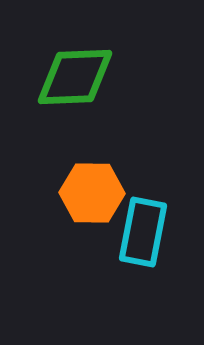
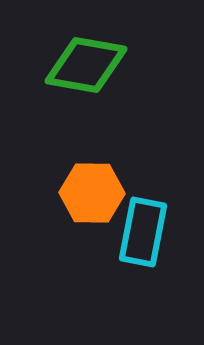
green diamond: moved 11 px right, 12 px up; rotated 12 degrees clockwise
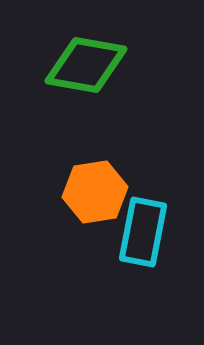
orange hexagon: moved 3 px right, 1 px up; rotated 10 degrees counterclockwise
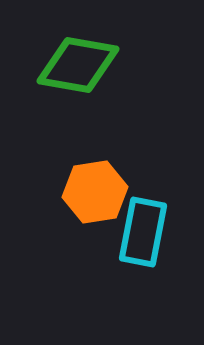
green diamond: moved 8 px left
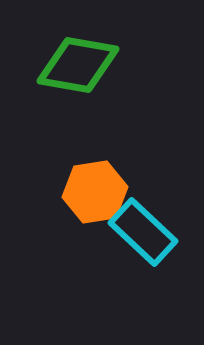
cyan rectangle: rotated 58 degrees counterclockwise
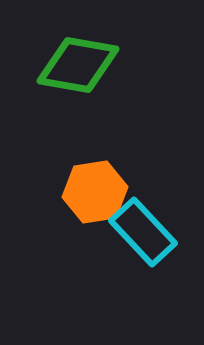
cyan rectangle: rotated 4 degrees clockwise
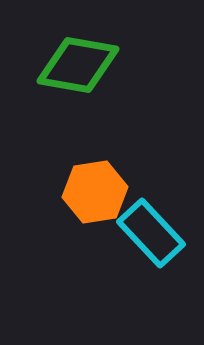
cyan rectangle: moved 8 px right, 1 px down
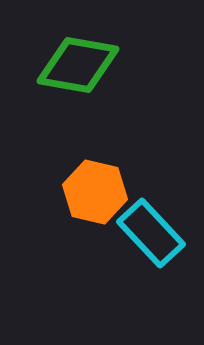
orange hexagon: rotated 22 degrees clockwise
